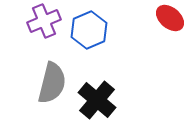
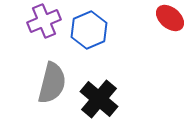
black cross: moved 2 px right, 1 px up
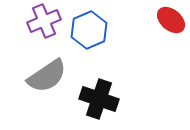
red ellipse: moved 1 px right, 2 px down
gray semicircle: moved 5 px left, 7 px up; rotated 42 degrees clockwise
black cross: rotated 21 degrees counterclockwise
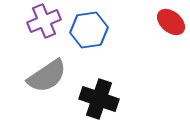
red ellipse: moved 2 px down
blue hexagon: rotated 15 degrees clockwise
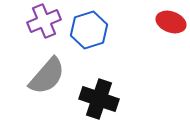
red ellipse: rotated 20 degrees counterclockwise
blue hexagon: rotated 9 degrees counterclockwise
gray semicircle: rotated 15 degrees counterclockwise
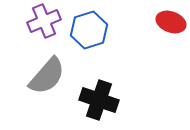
black cross: moved 1 px down
